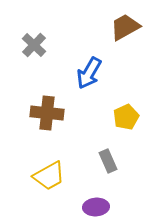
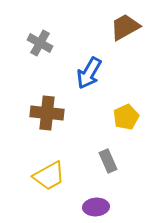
gray cross: moved 6 px right, 2 px up; rotated 15 degrees counterclockwise
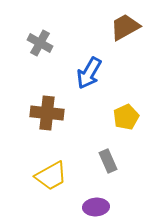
yellow trapezoid: moved 2 px right
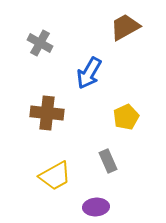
yellow trapezoid: moved 4 px right
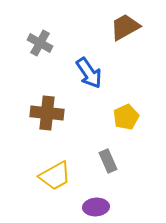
blue arrow: rotated 64 degrees counterclockwise
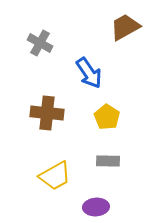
yellow pentagon: moved 19 px left; rotated 15 degrees counterclockwise
gray rectangle: rotated 65 degrees counterclockwise
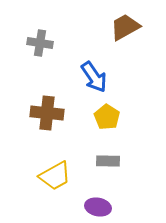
gray cross: rotated 20 degrees counterclockwise
blue arrow: moved 5 px right, 4 px down
purple ellipse: moved 2 px right; rotated 15 degrees clockwise
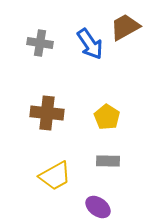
blue arrow: moved 4 px left, 33 px up
purple ellipse: rotated 25 degrees clockwise
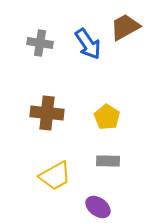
blue arrow: moved 2 px left
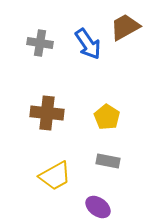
gray rectangle: rotated 10 degrees clockwise
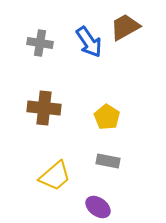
blue arrow: moved 1 px right, 2 px up
brown cross: moved 3 px left, 5 px up
yellow trapezoid: rotated 12 degrees counterclockwise
